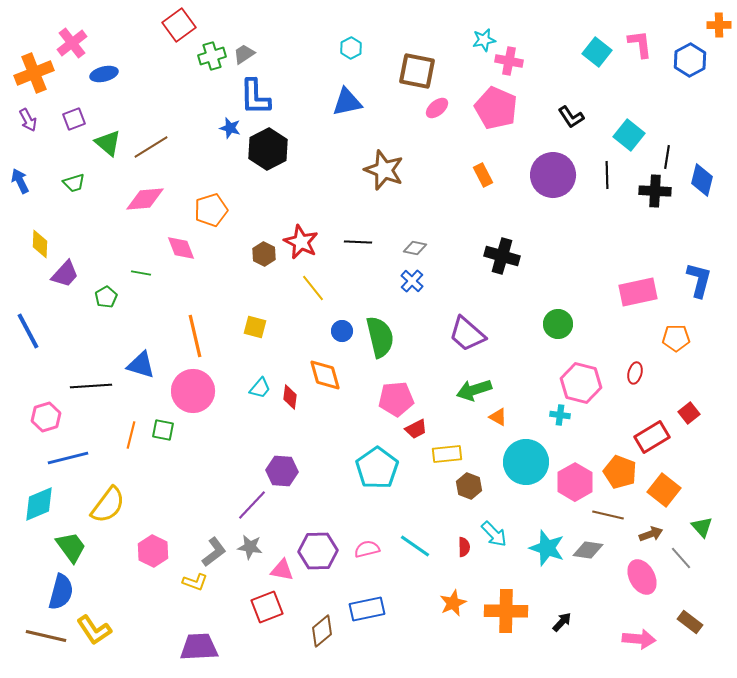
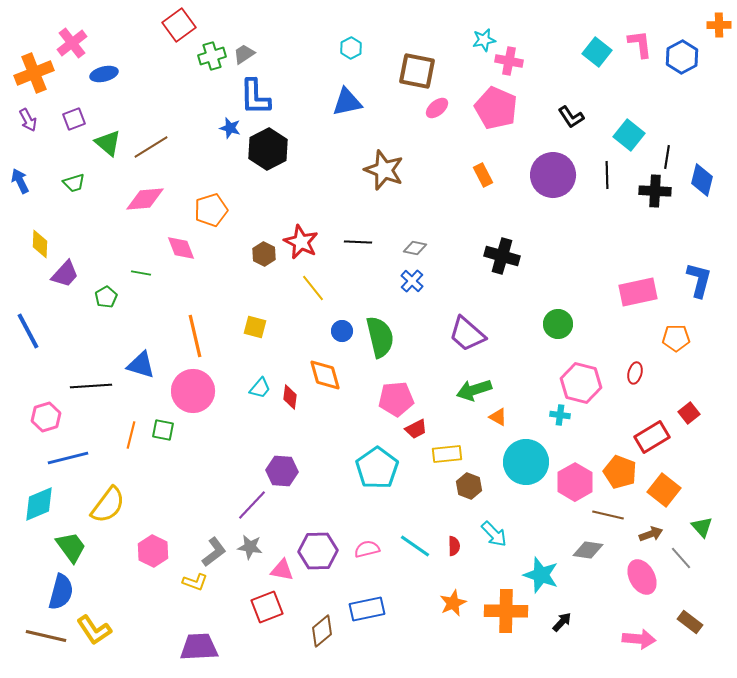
blue hexagon at (690, 60): moved 8 px left, 3 px up
red semicircle at (464, 547): moved 10 px left, 1 px up
cyan star at (547, 548): moved 6 px left, 27 px down
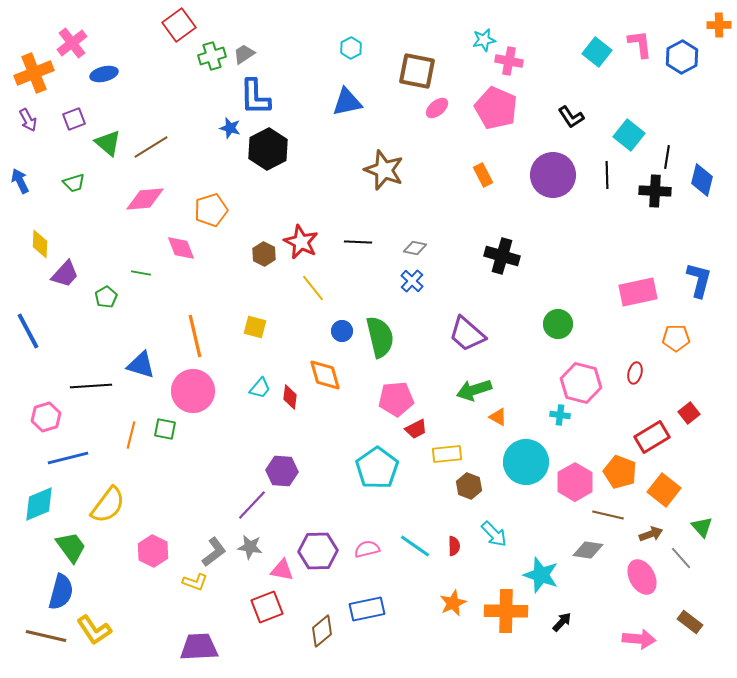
green square at (163, 430): moved 2 px right, 1 px up
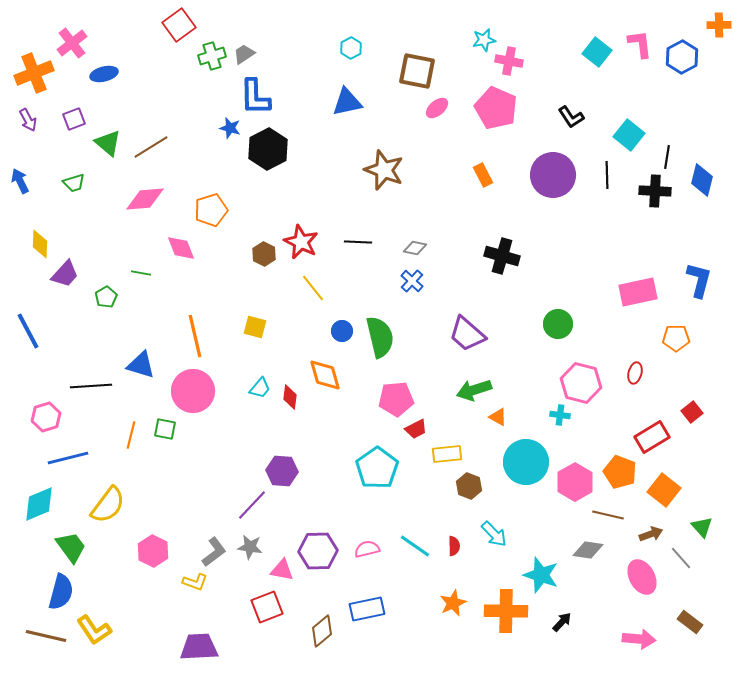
red square at (689, 413): moved 3 px right, 1 px up
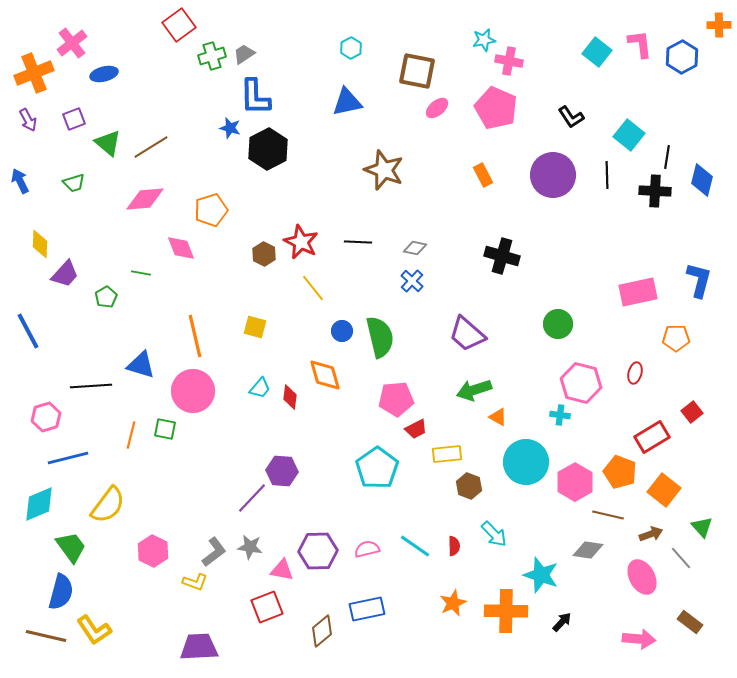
purple line at (252, 505): moved 7 px up
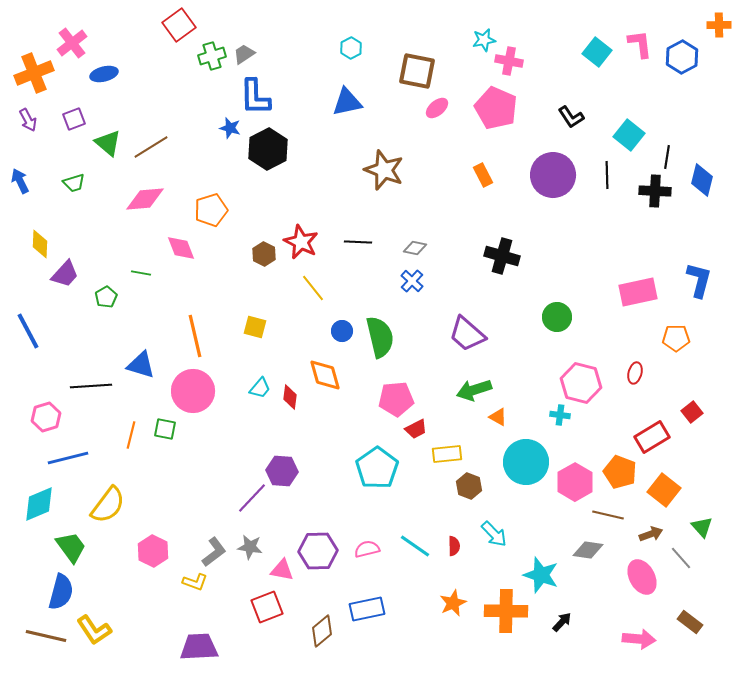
green circle at (558, 324): moved 1 px left, 7 px up
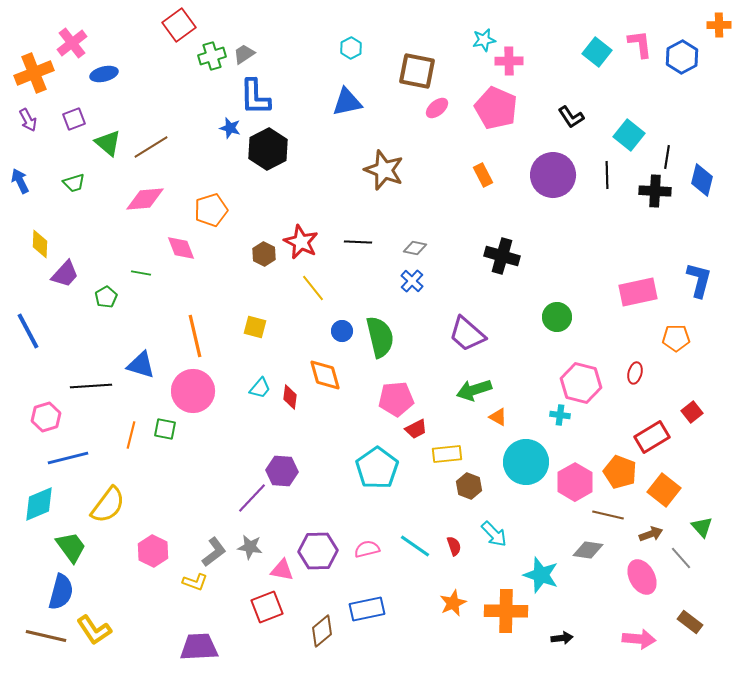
pink cross at (509, 61): rotated 12 degrees counterclockwise
red semicircle at (454, 546): rotated 18 degrees counterclockwise
black arrow at (562, 622): moved 16 px down; rotated 40 degrees clockwise
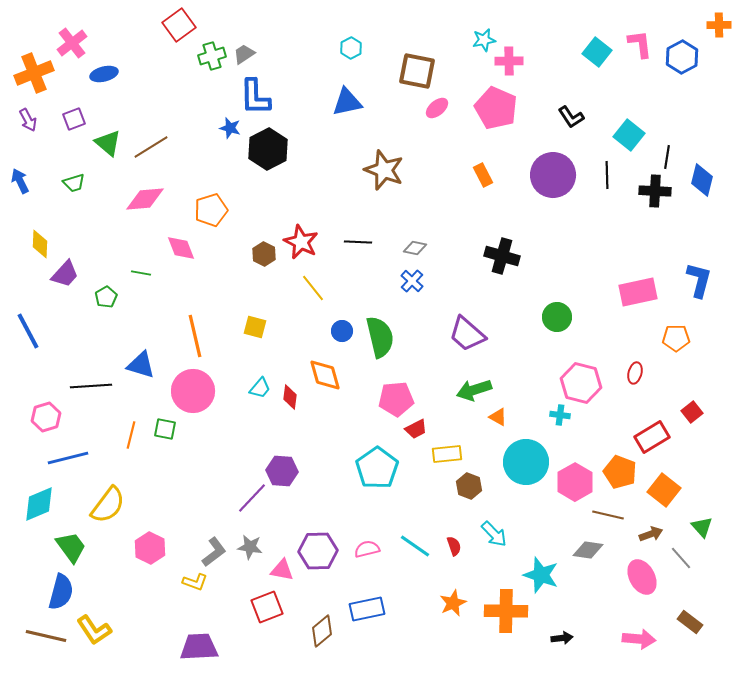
pink hexagon at (153, 551): moved 3 px left, 3 px up
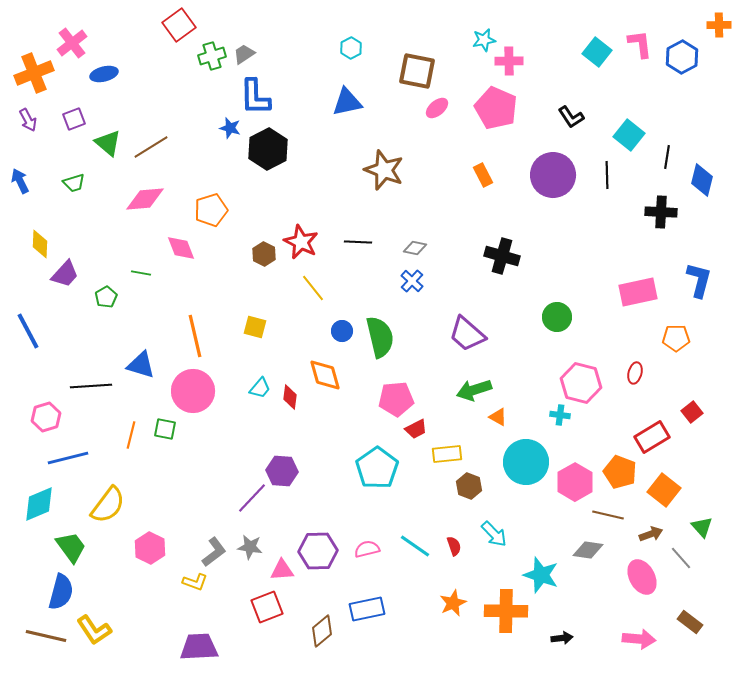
black cross at (655, 191): moved 6 px right, 21 px down
pink triangle at (282, 570): rotated 15 degrees counterclockwise
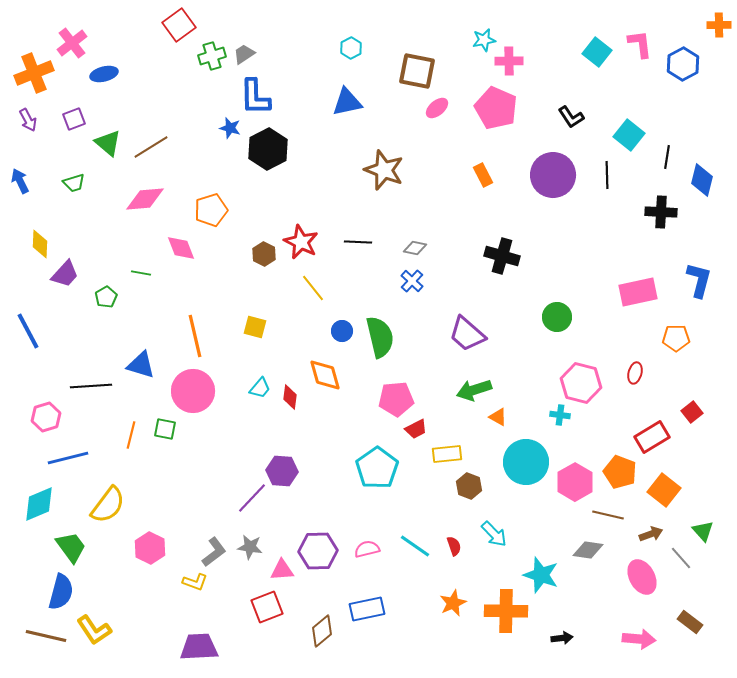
blue hexagon at (682, 57): moved 1 px right, 7 px down
green triangle at (702, 527): moved 1 px right, 4 px down
